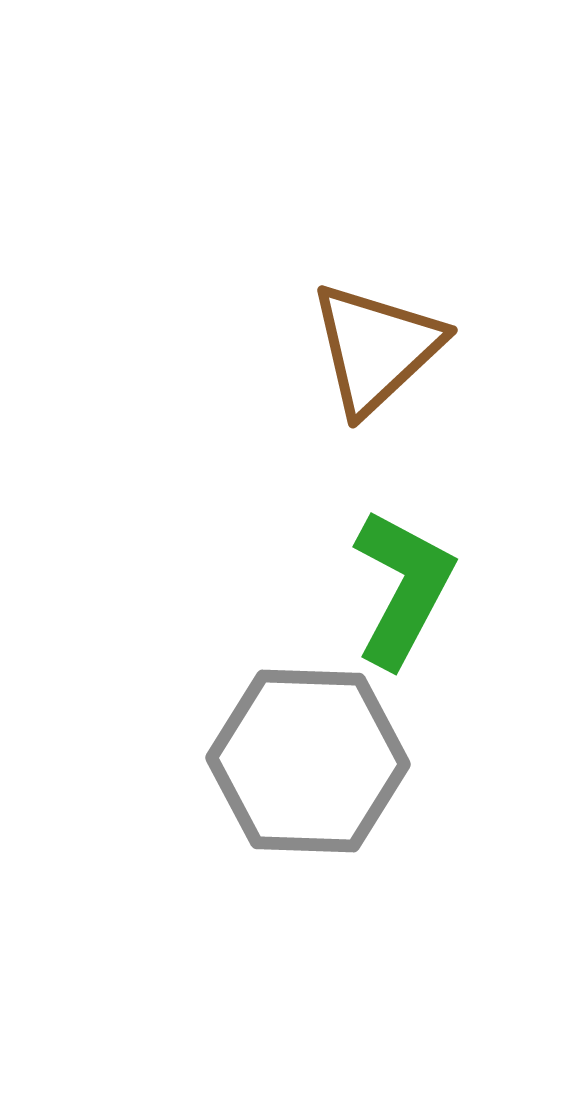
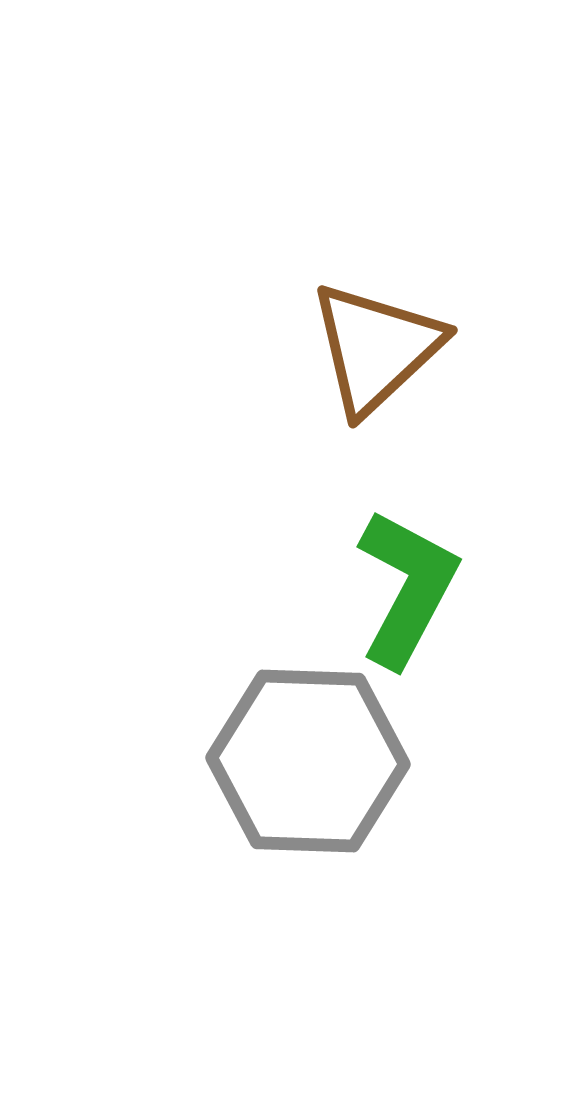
green L-shape: moved 4 px right
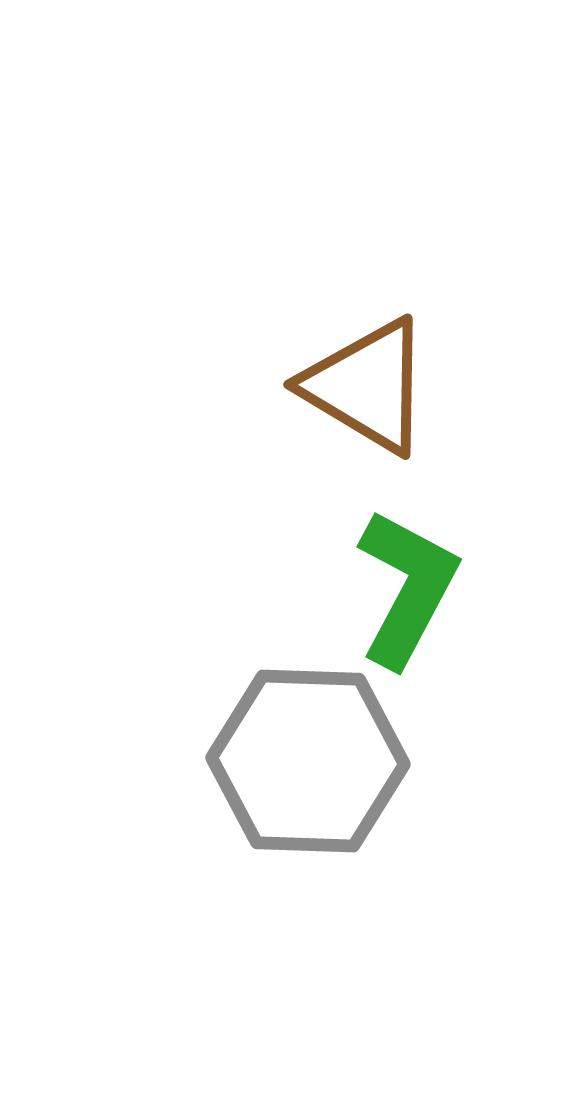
brown triangle: moved 9 px left, 38 px down; rotated 46 degrees counterclockwise
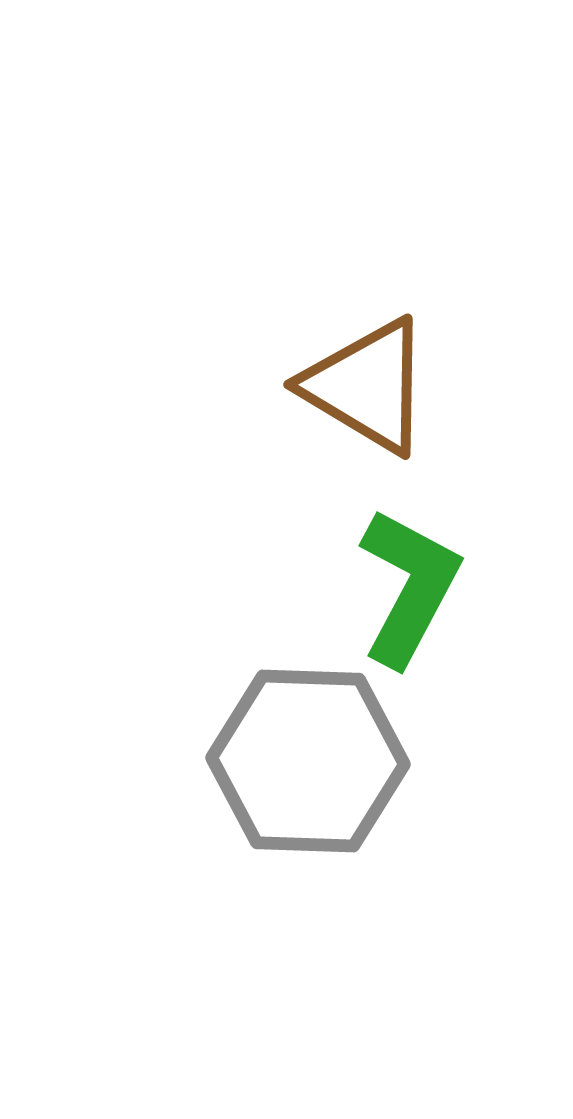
green L-shape: moved 2 px right, 1 px up
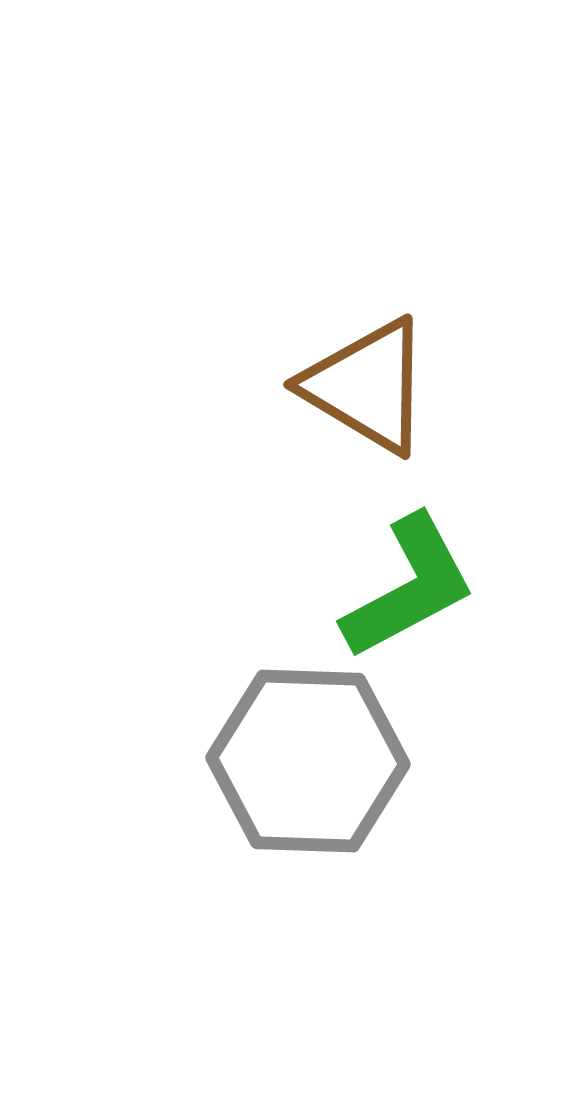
green L-shape: rotated 34 degrees clockwise
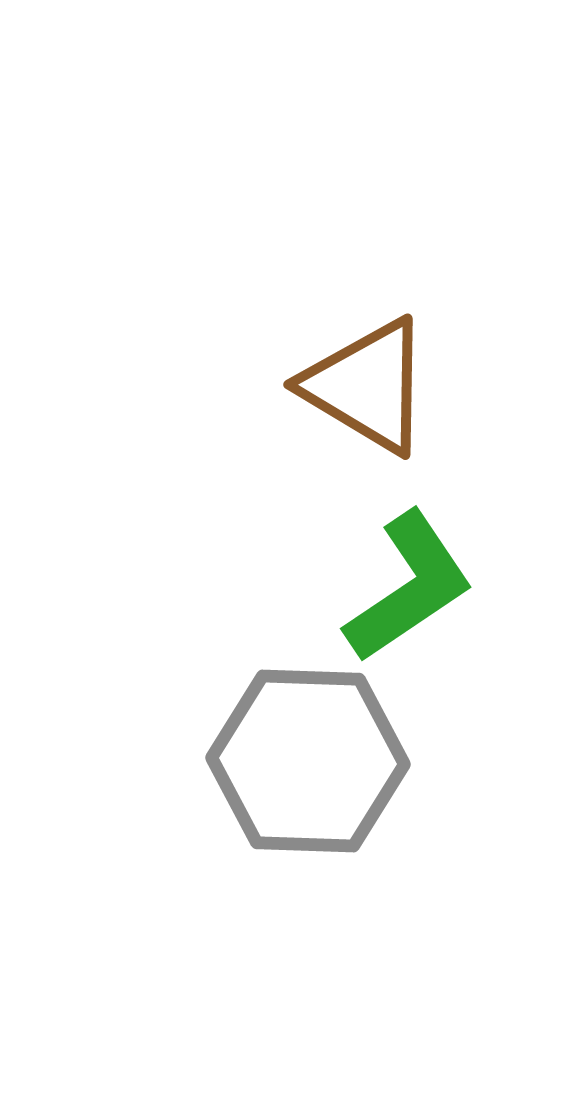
green L-shape: rotated 6 degrees counterclockwise
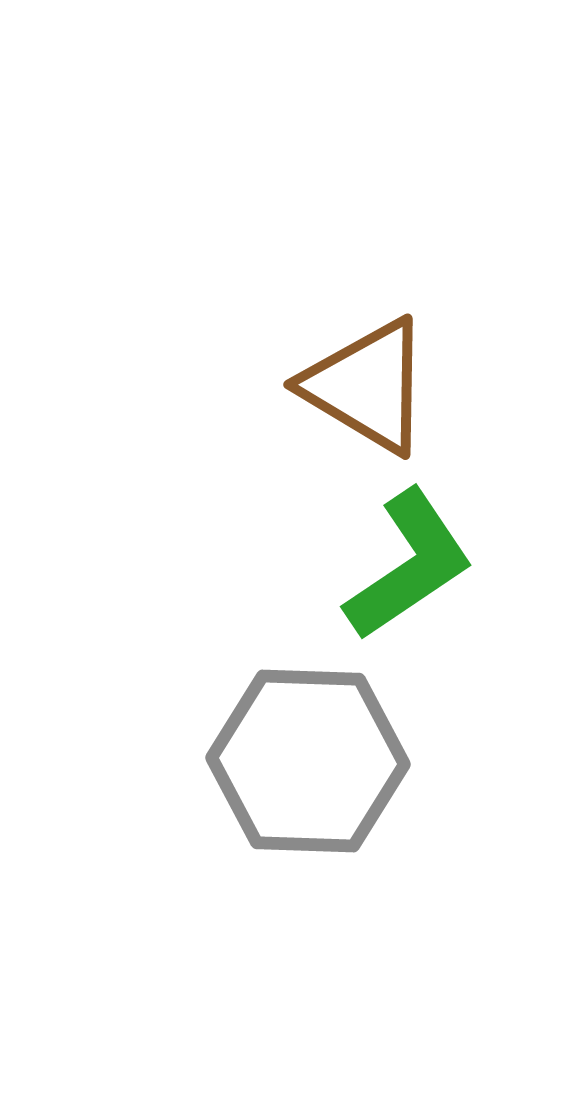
green L-shape: moved 22 px up
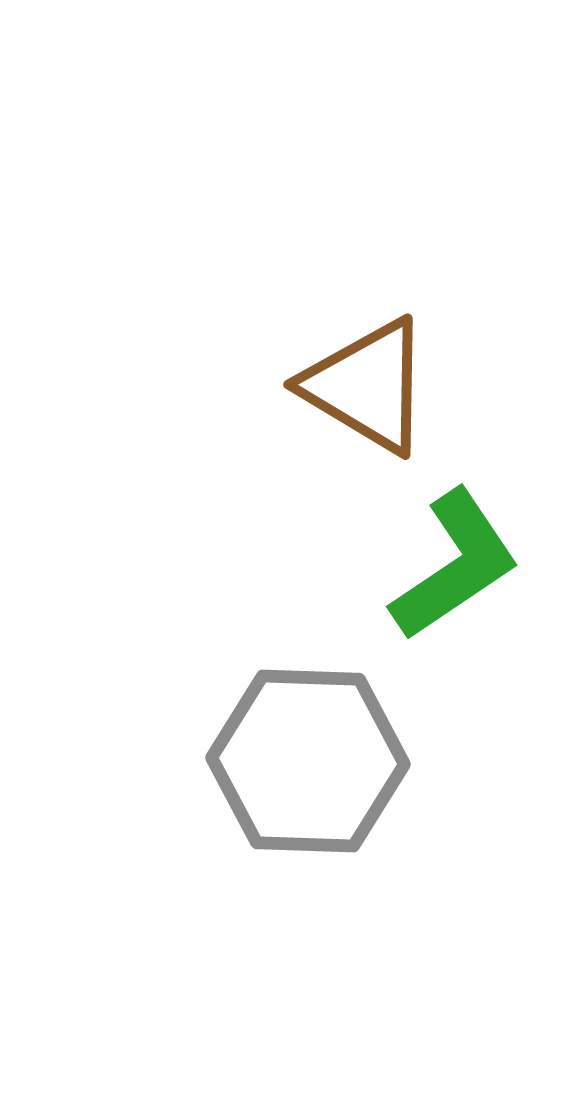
green L-shape: moved 46 px right
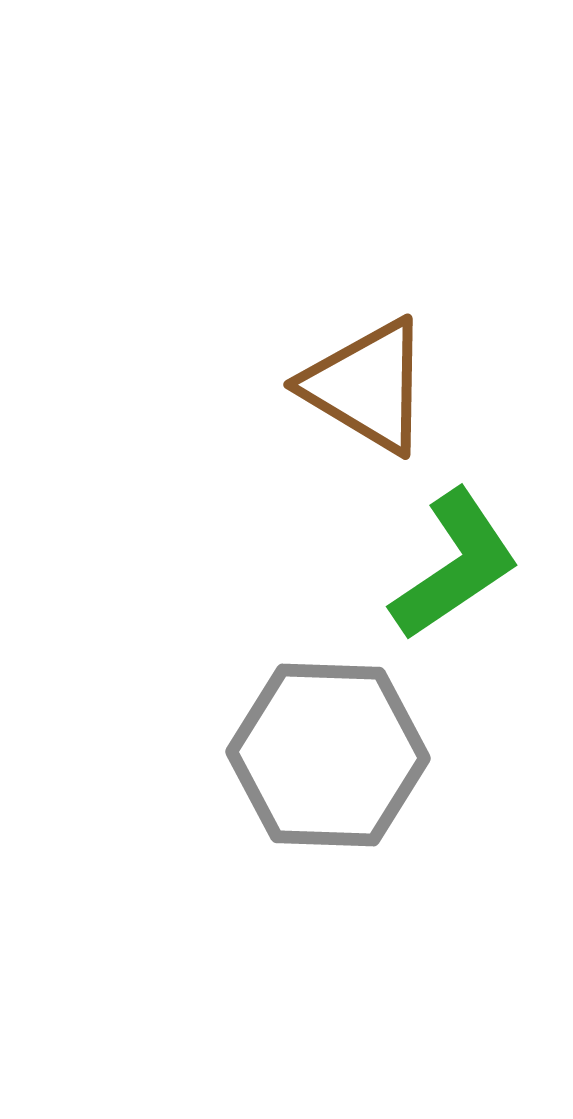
gray hexagon: moved 20 px right, 6 px up
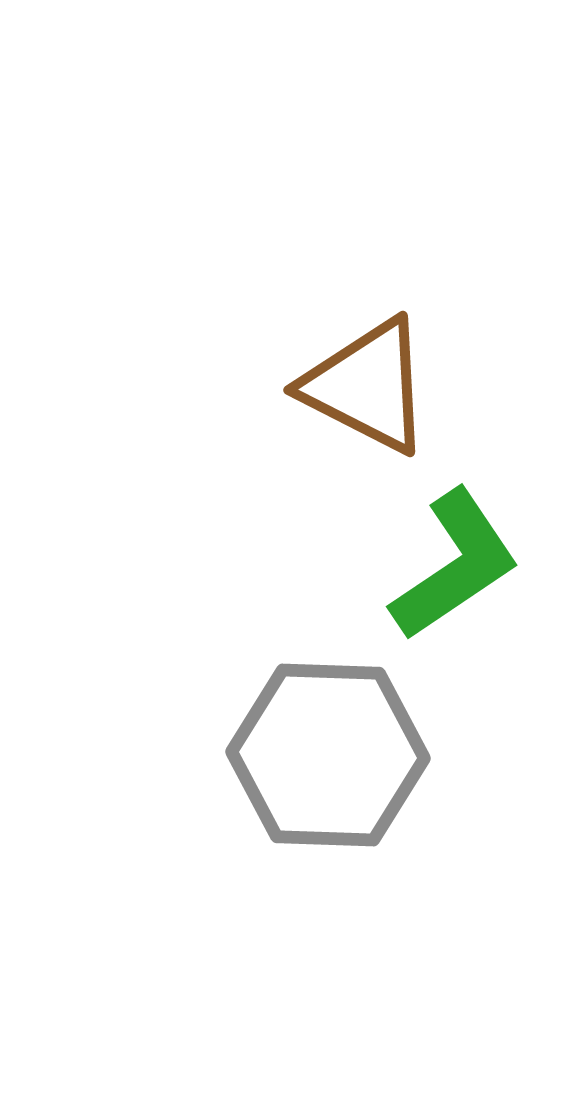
brown triangle: rotated 4 degrees counterclockwise
